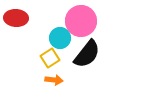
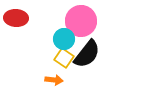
cyan circle: moved 4 px right, 1 px down
yellow square: moved 14 px right; rotated 24 degrees counterclockwise
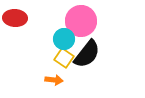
red ellipse: moved 1 px left
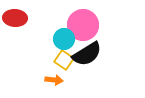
pink circle: moved 2 px right, 4 px down
black semicircle: rotated 20 degrees clockwise
yellow square: moved 2 px down
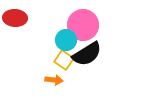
cyan circle: moved 2 px right, 1 px down
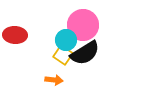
red ellipse: moved 17 px down
black semicircle: moved 2 px left, 1 px up
yellow square: moved 1 px left, 5 px up
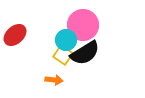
red ellipse: rotated 45 degrees counterclockwise
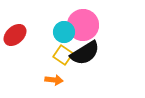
cyan circle: moved 2 px left, 8 px up
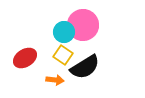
red ellipse: moved 10 px right, 23 px down; rotated 10 degrees clockwise
black semicircle: moved 14 px down
orange arrow: moved 1 px right
